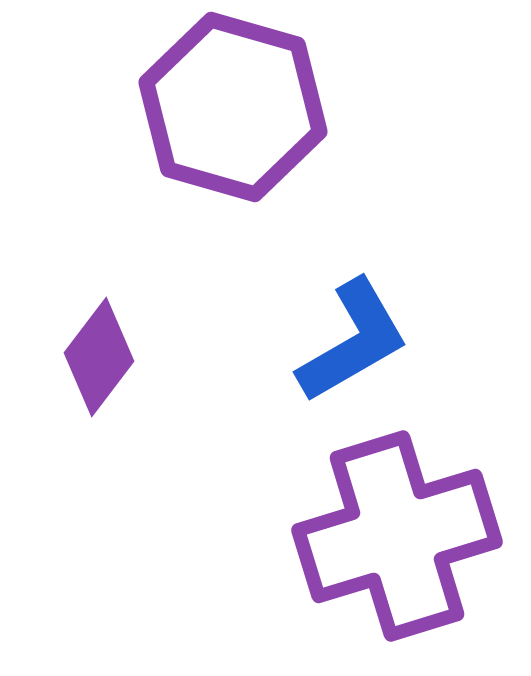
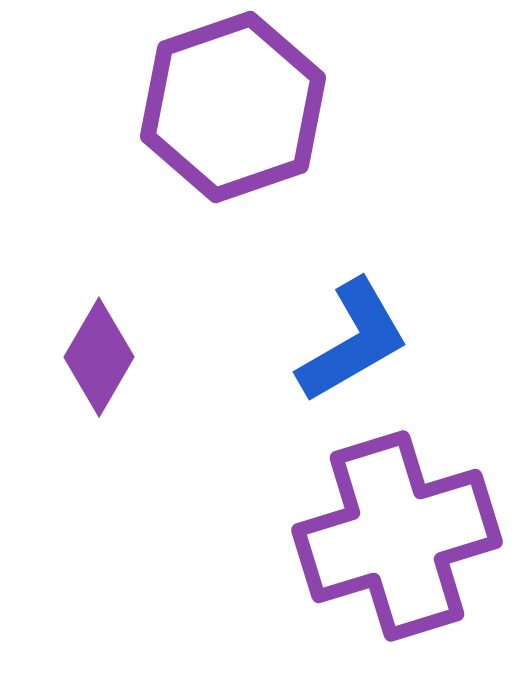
purple hexagon: rotated 25 degrees clockwise
purple diamond: rotated 7 degrees counterclockwise
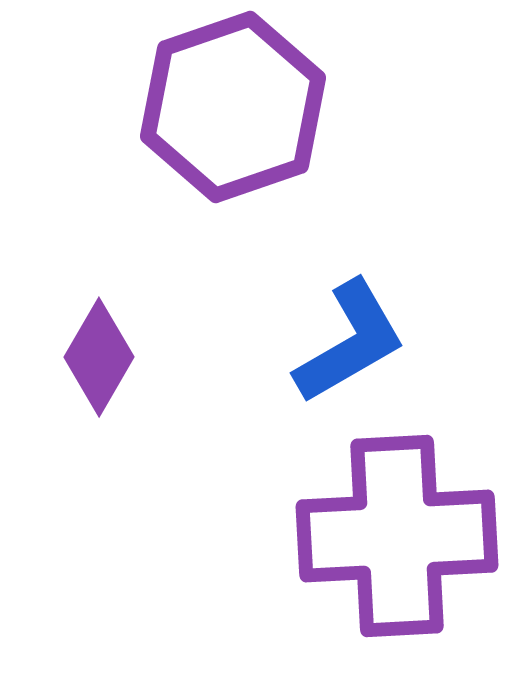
blue L-shape: moved 3 px left, 1 px down
purple cross: rotated 14 degrees clockwise
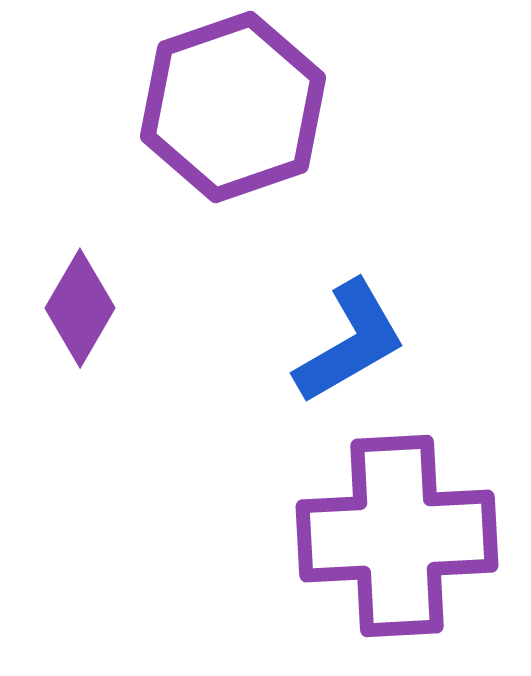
purple diamond: moved 19 px left, 49 px up
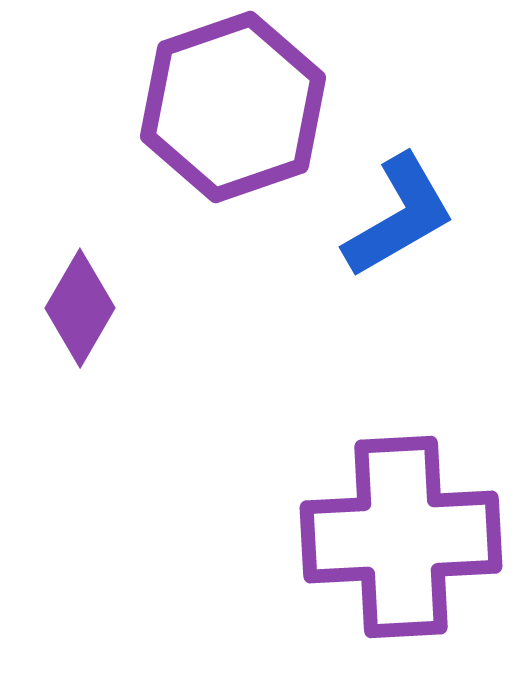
blue L-shape: moved 49 px right, 126 px up
purple cross: moved 4 px right, 1 px down
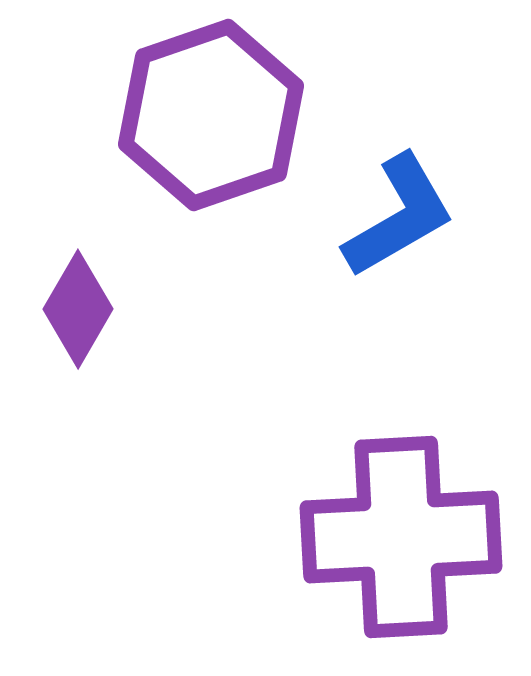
purple hexagon: moved 22 px left, 8 px down
purple diamond: moved 2 px left, 1 px down
